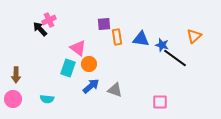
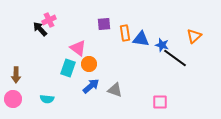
orange rectangle: moved 8 px right, 4 px up
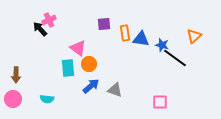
cyan rectangle: rotated 24 degrees counterclockwise
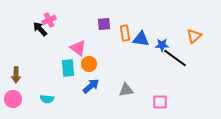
blue star: rotated 16 degrees counterclockwise
gray triangle: moved 11 px right; rotated 28 degrees counterclockwise
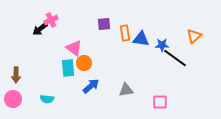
pink cross: moved 2 px right
black arrow: rotated 84 degrees counterclockwise
pink triangle: moved 4 px left
orange circle: moved 5 px left, 1 px up
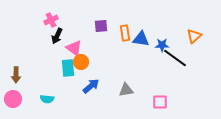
purple square: moved 3 px left, 2 px down
black arrow: moved 17 px right, 7 px down; rotated 28 degrees counterclockwise
orange circle: moved 3 px left, 1 px up
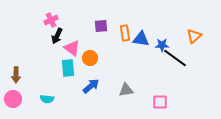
pink triangle: moved 2 px left
orange circle: moved 9 px right, 4 px up
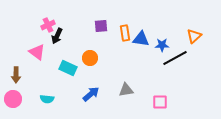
pink cross: moved 3 px left, 5 px down
pink triangle: moved 35 px left, 4 px down
black line: rotated 65 degrees counterclockwise
cyan rectangle: rotated 60 degrees counterclockwise
blue arrow: moved 8 px down
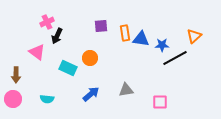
pink cross: moved 1 px left, 3 px up
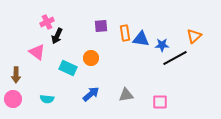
orange circle: moved 1 px right
gray triangle: moved 5 px down
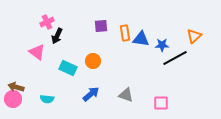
orange circle: moved 2 px right, 3 px down
brown arrow: moved 12 px down; rotated 105 degrees clockwise
gray triangle: rotated 28 degrees clockwise
pink square: moved 1 px right, 1 px down
